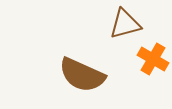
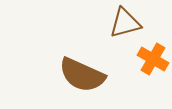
brown triangle: moved 1 px up
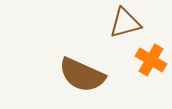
orange cross: moved 2 px left, 1 px down
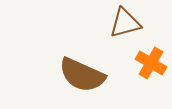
orange cross: moved 3 px down
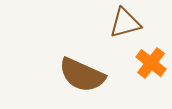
orange cross: rotated 8 degrees clockwise
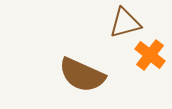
orange cross: moved 1 px left, 8 px up
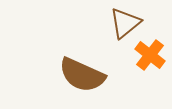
brown triangle: rotated 24 degrees counterclockwise
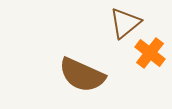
orange cross: moved 2 px up
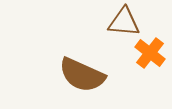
brown triangle: moved 1 px left, 1 px up; rotated 44 degrees clockwise
